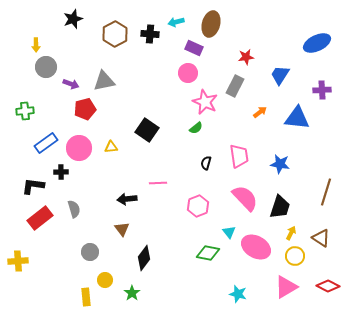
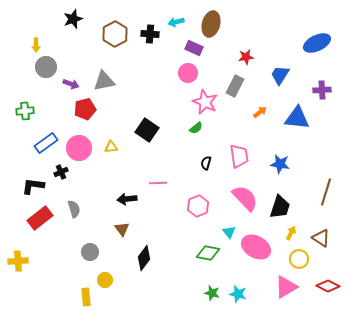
black cross at (61, 172): rotated 24 degrees counterclockwise
yellow circle at (295, 256): moved 4 px right, 3 px down
green star at (132, 293): moved 80 px right; rotated 21 degrees counterclockwise
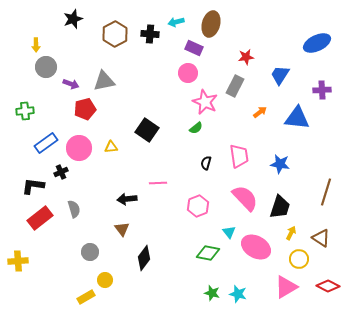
yellow rectangle at (86, 297): rotated 66 degrees clockwise
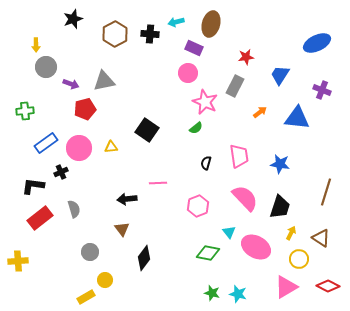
purple cross at (322, 90): rotated 24 degrees clockwise
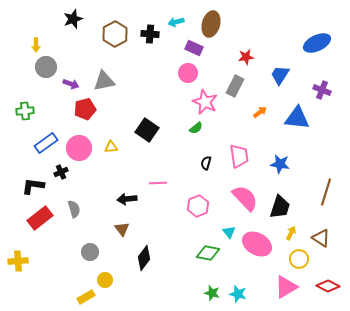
pink ellipse at (256, 247): moved 1 px right, 3 px up
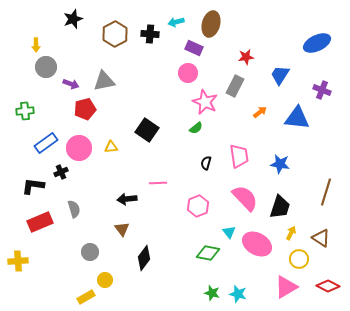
red rectangle at (40, 218): moved 4 px down; rotated 15 degrees clockwise
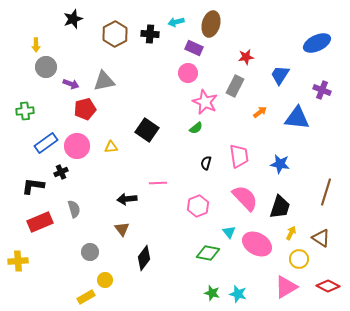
pink circle at (79, 148): moved 2 px left, 2 px up
